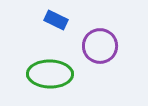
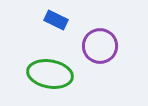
green ellipse: rotated 9 degrees clockwise
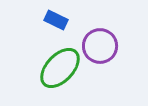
green ellipse: moved 10 px right, 6 px up; rotated 57 degrees counterclockwise
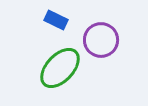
purple circle: moved 1 px right, 6 px up
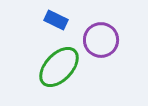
green ellipse: moved 1 px left, 1 px up
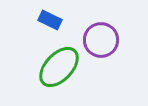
blue rectangle: moved 6 px left
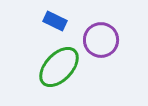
blue rectangle: moved 5 px right, 1 px down
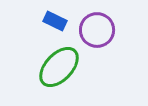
purple circle: moved 4 px left, 10 px up
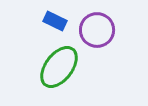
green ellipse: rotated 6 degrees counterclockwise
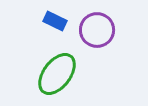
green ellipse: moved 2 px left, 7 px down
